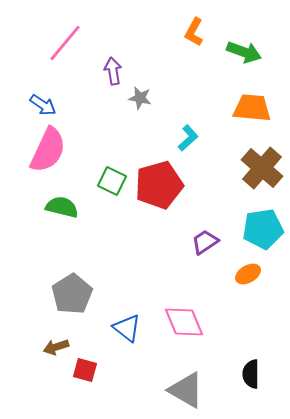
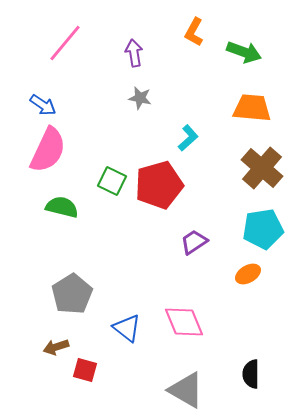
purple arrow: moved 21 px right, 18 px up
purple trapezoid: moved 11 px left
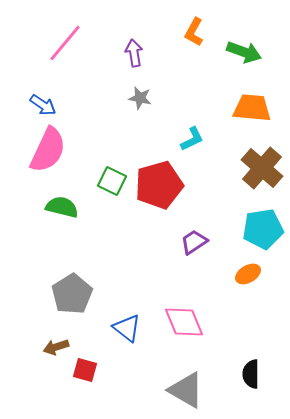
cyan L-shape: moved 4 px right, 1 px down; rotated 16 degrees clockwise
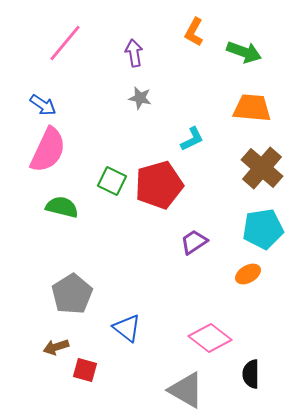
pink diamond: moved 26 px right, 16 px down; rotated 30 degrees counterclockwise
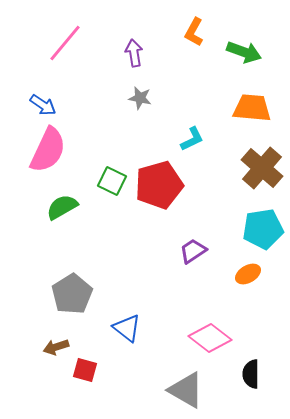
green semicircle: rotated 44 degrees counterclockwise
purple trapezoid: moved 1 px left, 9 px down
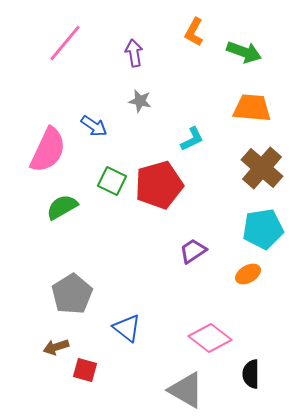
gray star: moved 3 px down
blue arrow: moved 51 px right, 21 px down
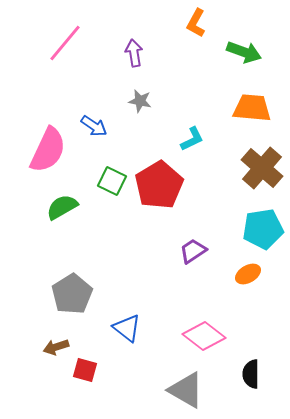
orange L-shape: moved 2 px right, 9 px up
red pentagon: rotated 15 degrees counterclockwise
pink diamond: moved 6 px left, 2 px up
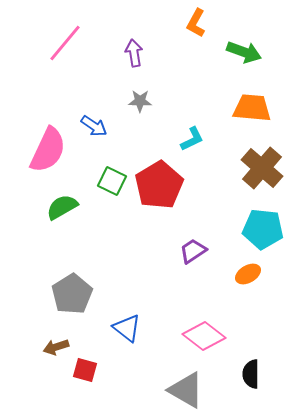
gray star: rotated 10 degrees counterclockwise
cyan pentagon: rotated 15 degrees clockwise
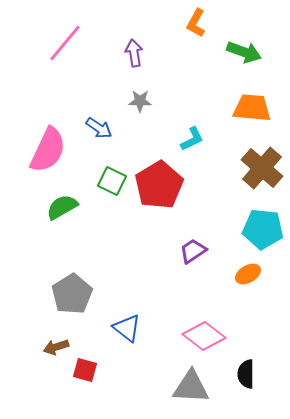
blue arrow: moved 5 px right, 2 px down
black semicircle: moved 5 px left
gray triangle: moved 5 px right, 3 px up; rotated 27 degrees counterclockwise
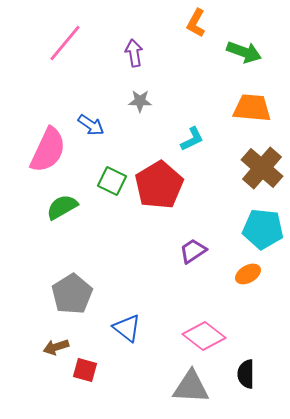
blue arrow: moved 8 px left, 3 px up
